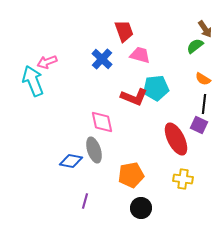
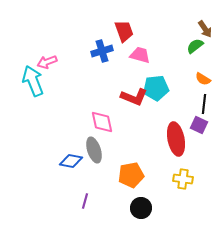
blue cross: moved 8 px up; rotated 30 degrees clockwise
red ellipse: rotated 16 degrees clockwise
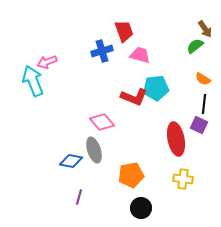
pink diamond: rotated 30 degrees counterclockwise
purple line: moved 6 px left, 4 px up
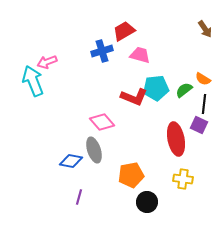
red trapezoid: rotated 100 degrees counterclockwise
green semicircle: moved 11 px left, 44 px down
black circle: moved 6 px right, 6 px up
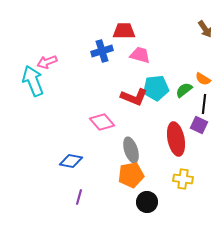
red trapezoid: rotated 30 degrees clockwise
gray ellipse: moved 37 px right
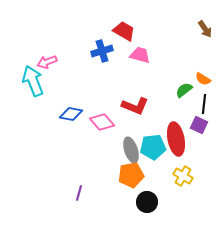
red trapezoid: rotated 30 degrees clockwise
cyan pentagon: moved 3 px left, 59 px down
red L-shape: moved 1 px right, 9 px down
blue diamond: moved 47 px up
yellow cross: moved 3 px up; rotated 24 degrees clockwise
purple line: moved 4 px up
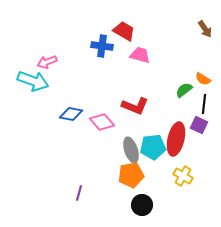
blue cross: moved 5 px up; rotated 25 degrees clockwise
cyan arrow: rotated 132 degrees clockwise
red ellipse: rotated 24 degrees clockwise
black circle: moved 5 px left, 3 px down
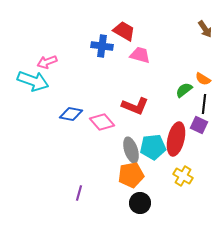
black circle: moved 2 px left, 2 px up
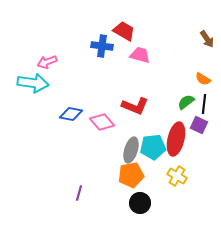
brown arrow: moved 2 px right, 10 px down
cyan arrow: moved 2 px down; rotated 12 degrees counterclockwise
green semicircle: moved 2 px right, 12 px down
gray ellipse: rotated 35 degrees clockwise
yellow cross: moved 6 px left
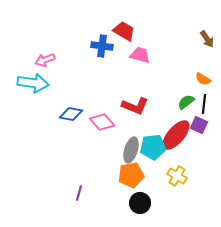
pink arrow: moved 2 px left, 2 px up
red ellipse: moved 4 px up; rotated 28 degrees clockwise
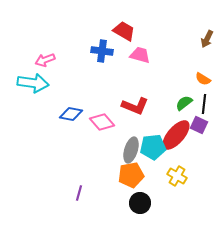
brown arrow: rotated 60 degrees clockwise
blue cross: moved 5 px down
green semicircle: moved 2 px left, 1 px down
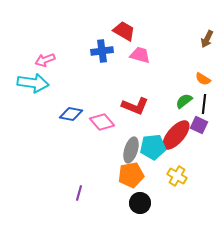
blue cross: rotated 15 degrees counterclockwise
green semicircle: moved 2 px up
